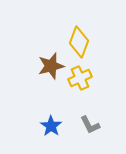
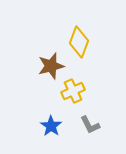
yellow cross: moved 7 px left, 13 px down
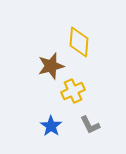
yellow diamond: rotated 16 degrees counterclockwise
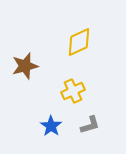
yellow diamond: rotated 60 degrees clockwise
brown star: moved 26 px left
gray L-shape: rotated 80 degrees counterclockwise
